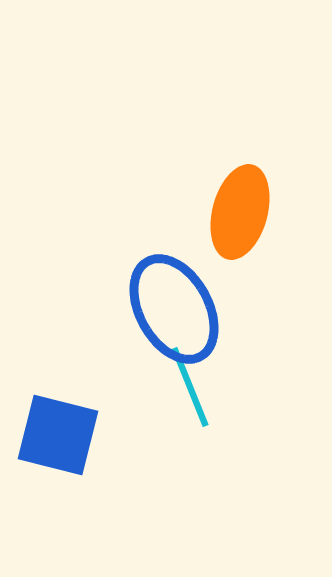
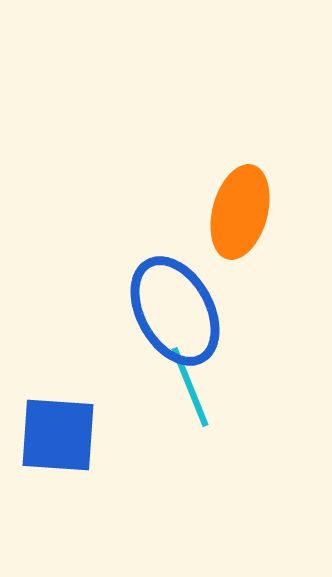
blue ellipse: moved 1 px right, 2 px down
blue square: rotated 10 degrees counterclockwise
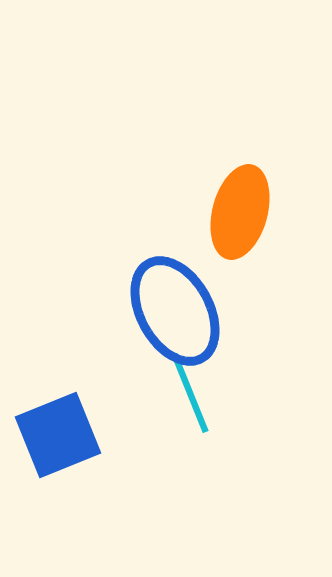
cyan line: moved 6 px down
blue square: rotated 26 degrees counterclockwise
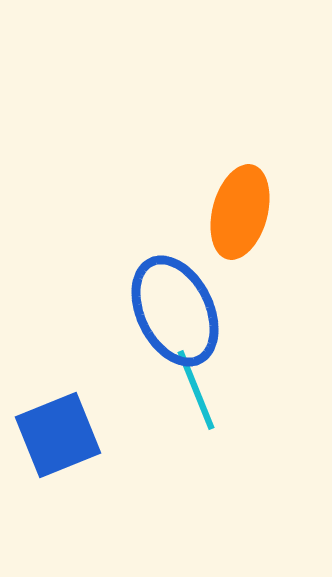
blue ellipse: rotated 3 degrees clockwise
cyan line: moved 6 px right, 3 px up
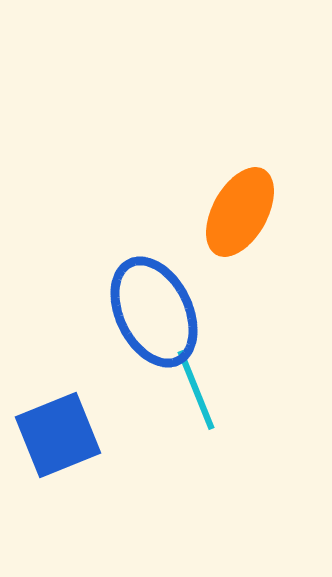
orange ellipse: rotated 14 degrees clockwise
blue ellipse: moved 21 px left, 1 px down
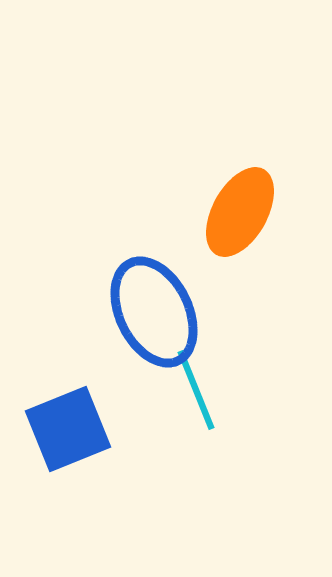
blue square: moved 10 px right, 6 px up
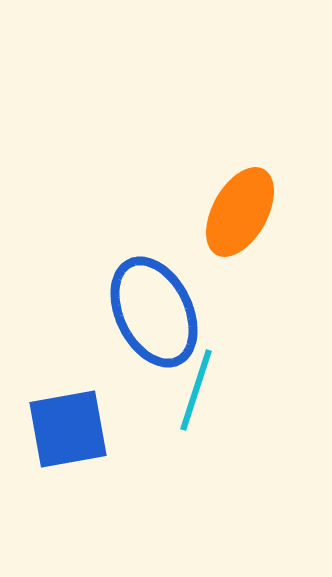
cyan line: rotated 40 degrees clockwise
blue square: rotated 12 degrees clockwise
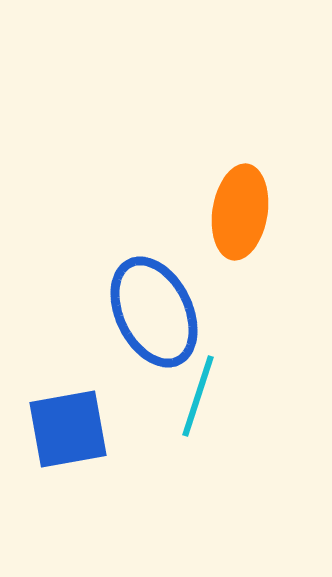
orange ellipse: rotated 20 degrees counterclockwise
cyan line: moved 2 px right, 6 px down
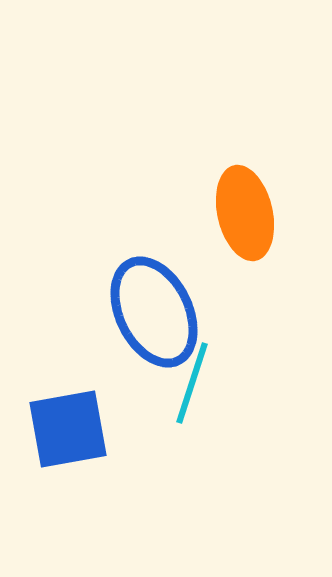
orange ellipse: moved 5 px right, 1 px down; rotated 22 degrees counterclockwise
cyan line: moved 6 px left, 13 px up
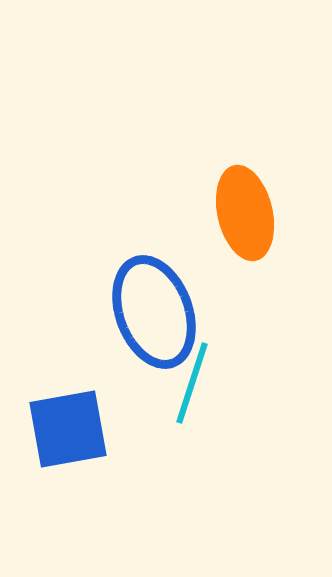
blue ellipse: rotated 6 degrees clockwise
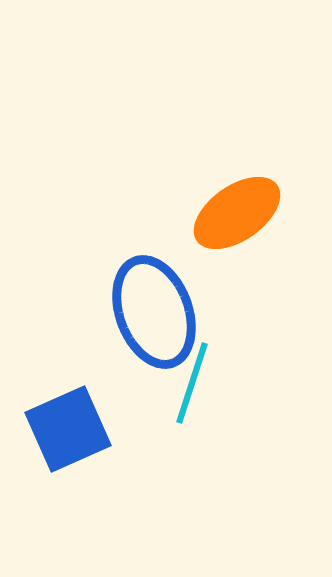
orange ellipse: moved 8 px left; rotated 68 degrees clockwise
blue square: rotated 14 degrees counterclockwise
